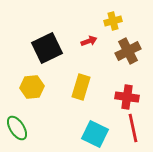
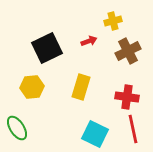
red line: moved 1 px down
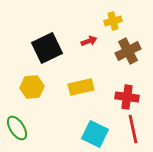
yellow rectangle: rotated 60 degrees clockwise
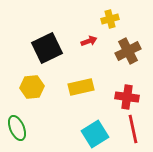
yellow cross: moved 3 px left, 2 px up
green ellipse: rotated 10 degrees clockwise
cyan square: rotated 32 degrees clockwise
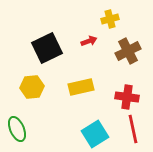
green ellipse: moved 1 px down
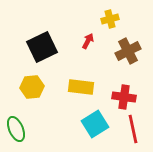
red arrow: moved 1 px left; rotated 42 degrees counterclockwise
black square: moved 5 px left, 1 px up
yellow rectangle: rotated 20 degrees clockwise
red cross: moved 3 px left
green ellipse: moved 1 px left
cyan square: moved 10 px up
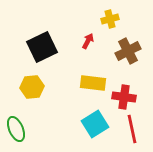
yellow rectangle: moved 12 px right, 4 px up
red line: moved 1 px left
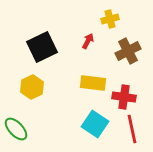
yellow hexagon: rotated 20 degrees counterclockwise
cyan square: rotated 24 degrees counterclockwise
green ellipse: rotated 20 degrees counterclockwise
